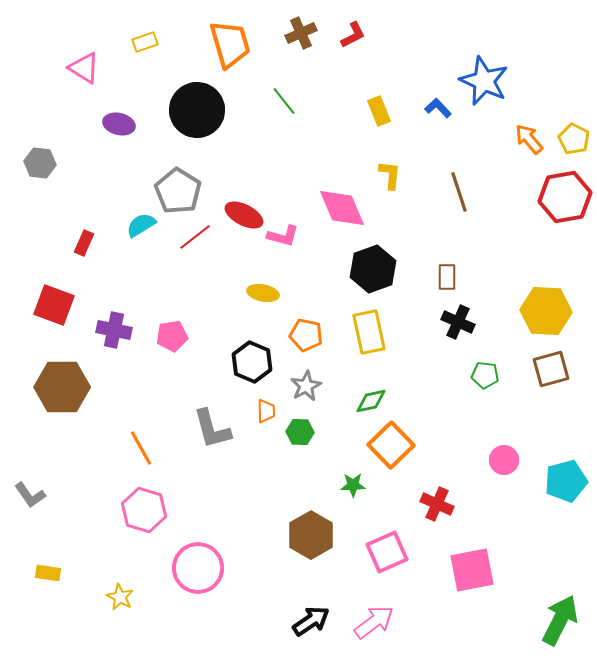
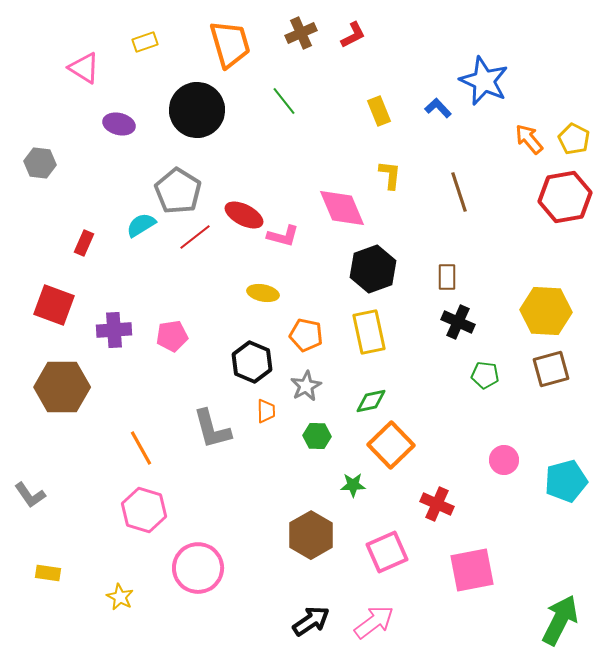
purple cross at (114, 330): rotated 16 degrees counterclockwise
green hexagon at (300, 432): moved 17 px right, 4 px down
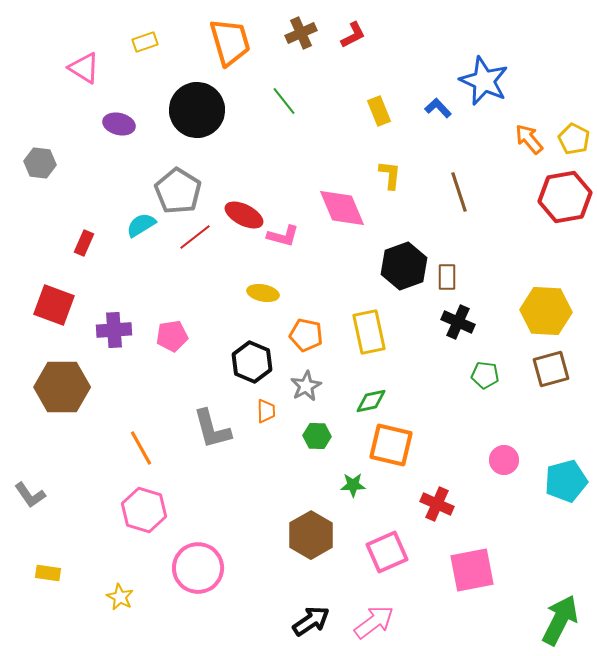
orange trapezoid at (230, 44): moved 2 px up
black hexagon at (373, 269): moved 31 px right, 3 px up
orange square at (391, 445): rotated 33 degrees counterclockwise
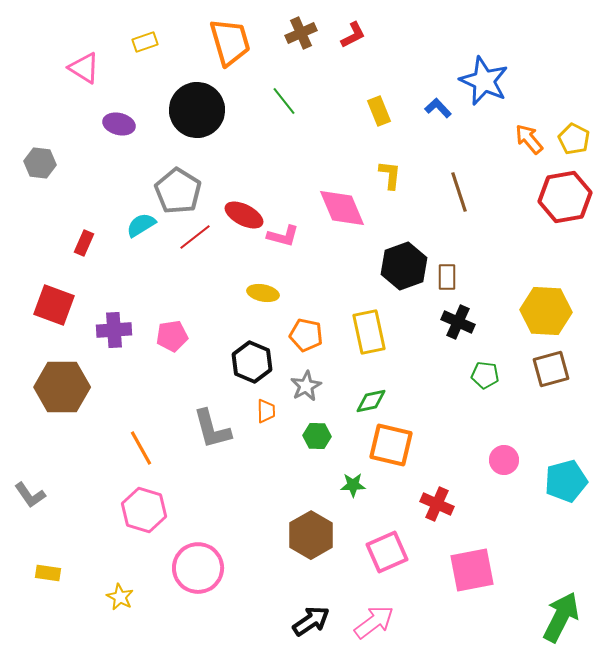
green arrow at (560, 620): moved 1 px right, 3 px up
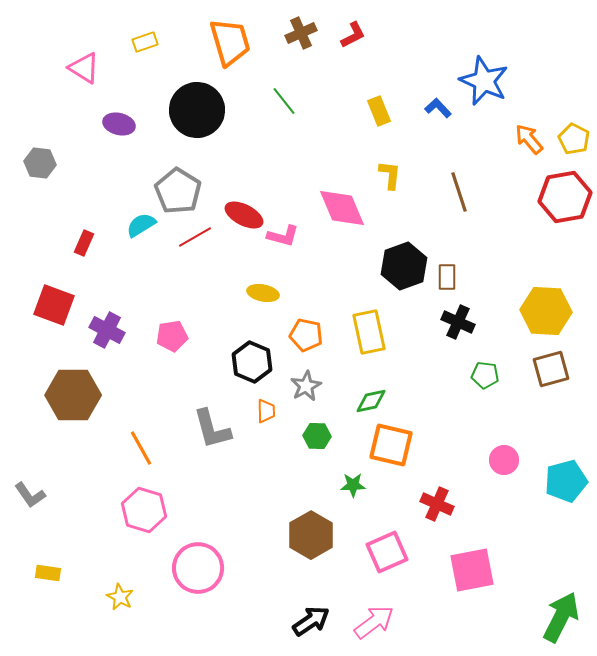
red line at (195, 237): rotated 8 degrees clockwise
purple cross at (114, 330): moved 7 px left; rotated 32 degrees clockwise
brown hexagon at (62, 387): moved 11 px right, 8 px down
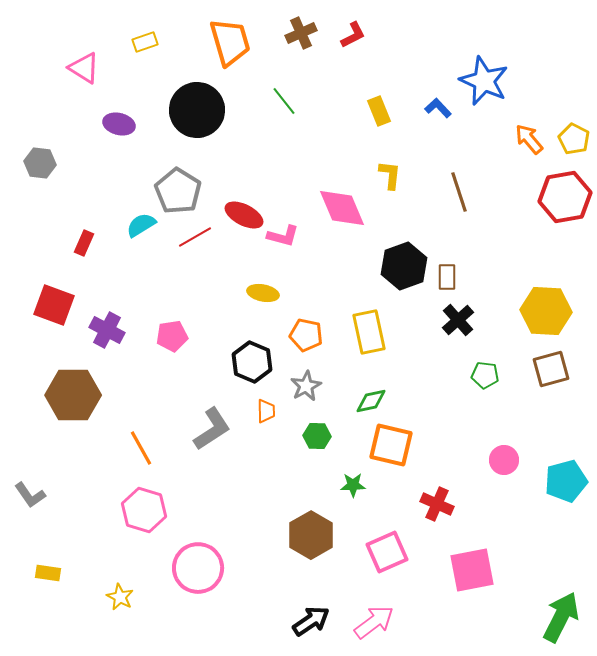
black cross at (458, 322): moved 2 px up; rotated 24 degrees clockwise
gray L-shape at (212, 429): rotated 108 degrees counterclockwise
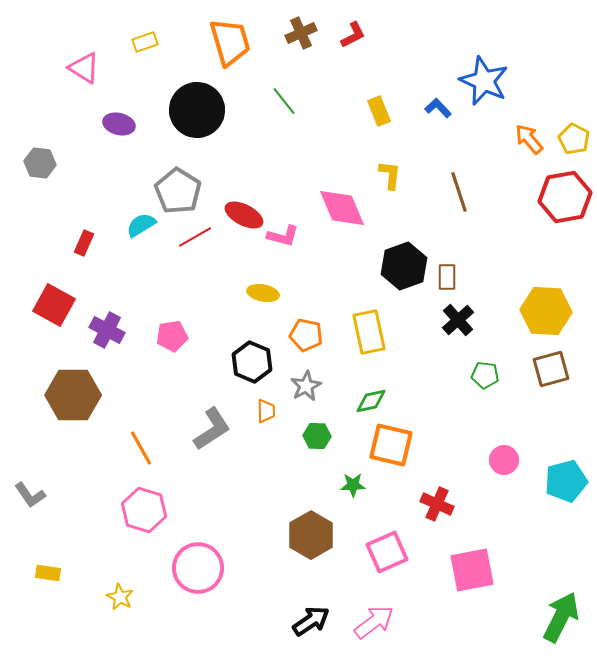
red square at (54, 305): rotated 9 degrees clockwise
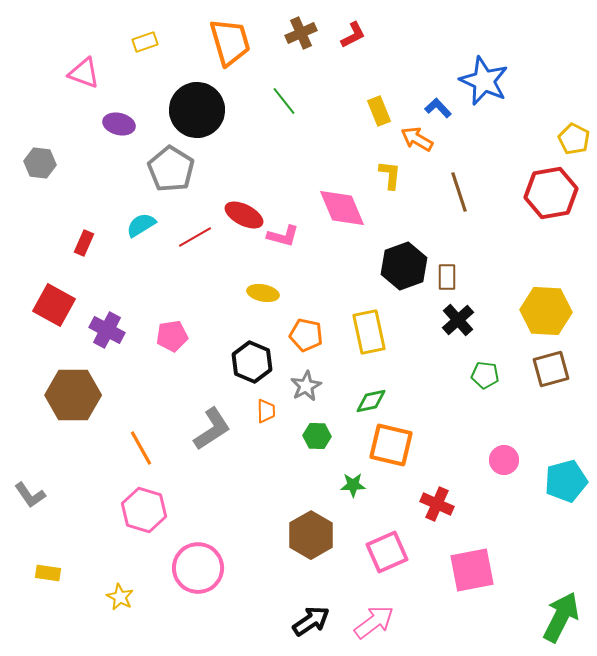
pink triangle at (84, 68): moved 5 px down; rotated 12 degrees counterclockwise
orange arrow at (529, 139): moved 112 px left; rotated 20 degrees counterclockwise
gray pentagon at (178, 191): moved 7 px left, 22 px up
red hexagon at (565, 197): moved 14 px left, 4 px up
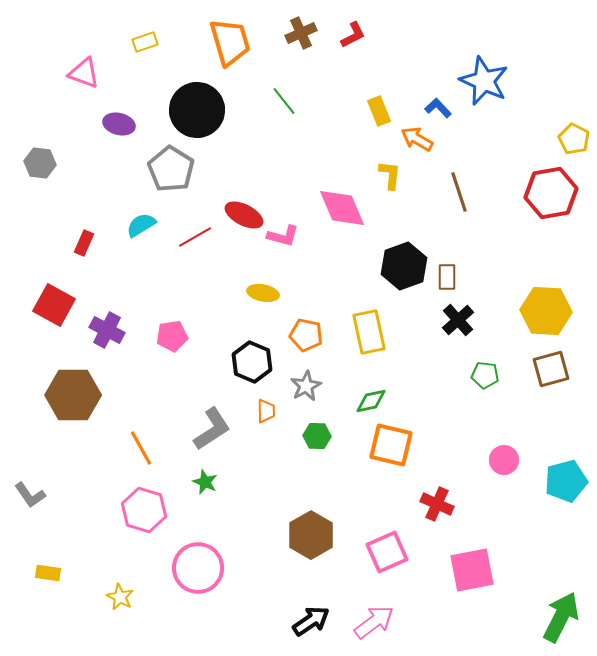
green star at (353, 485): moved 148 px left, 3 px up; rotated 25 degrees clockwise
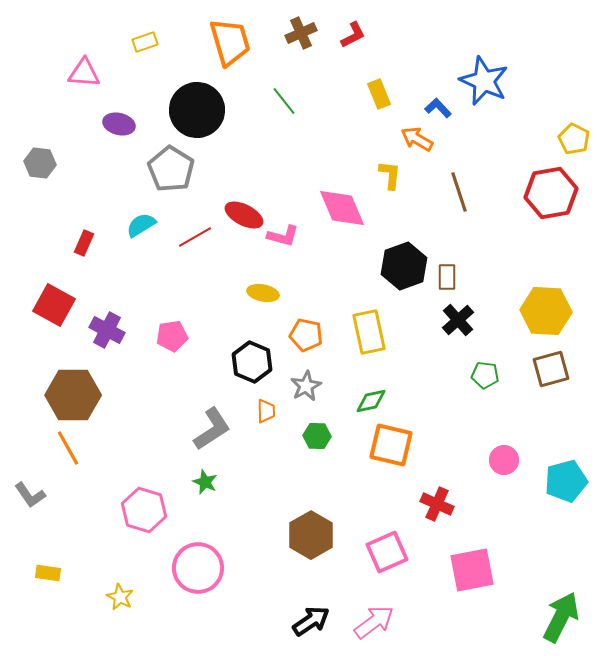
pink triangle at (84, 73): rotated 16 degrees counterclockwise
yellow rectangle at (379, 111): moved 17 px up
orange line at (141, 448): moved 73 px left
